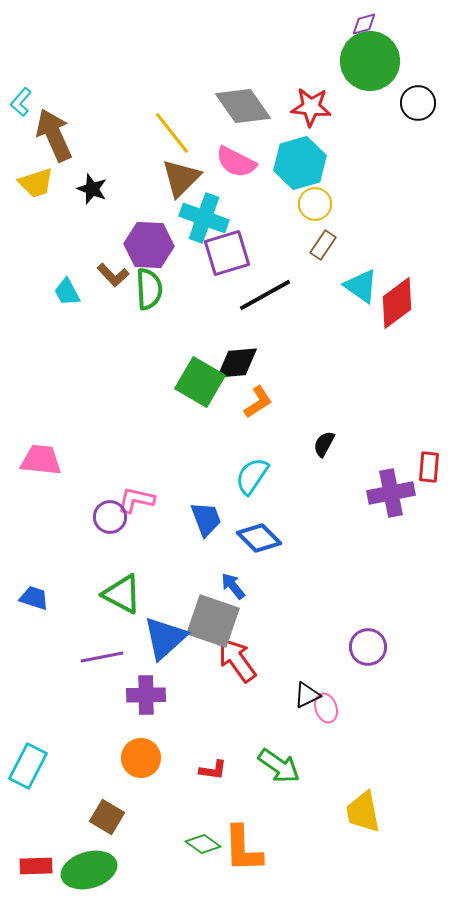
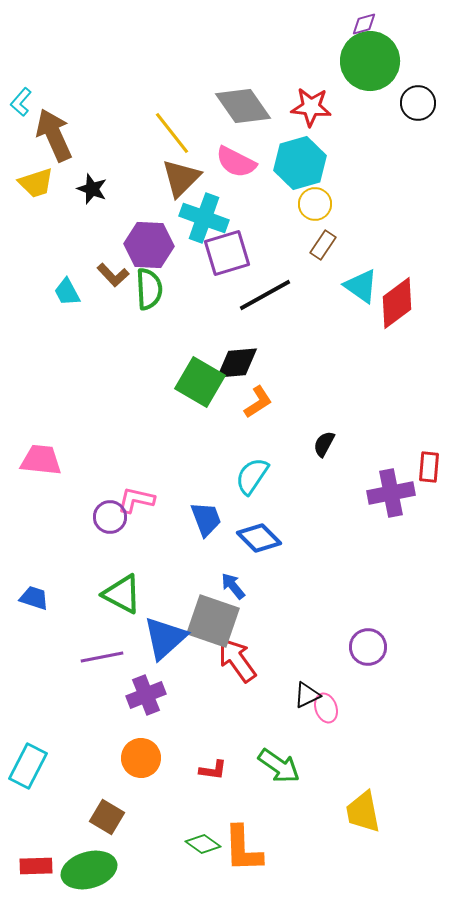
purple cross at (146, 695): rotated 21 degrees counterclockwise
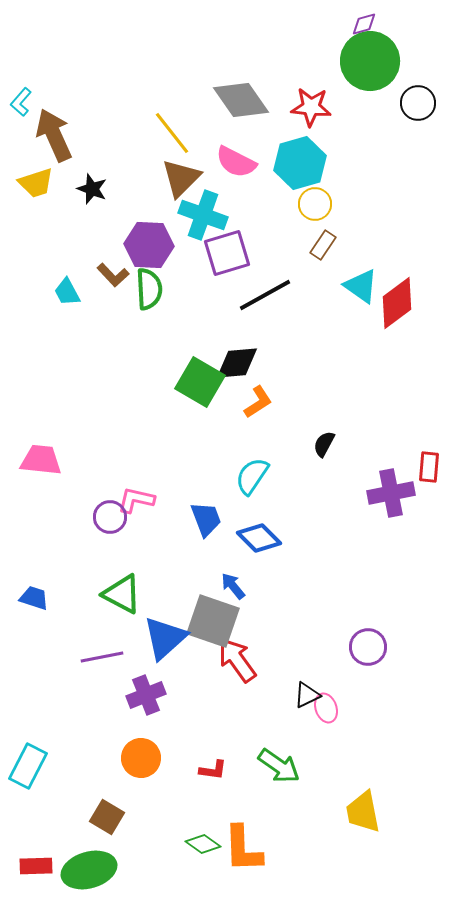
gray diamond at (243, 106): moved 2 px left, 6 px up
cyan cross at (204, 218): moved 1 px left, 3 px up
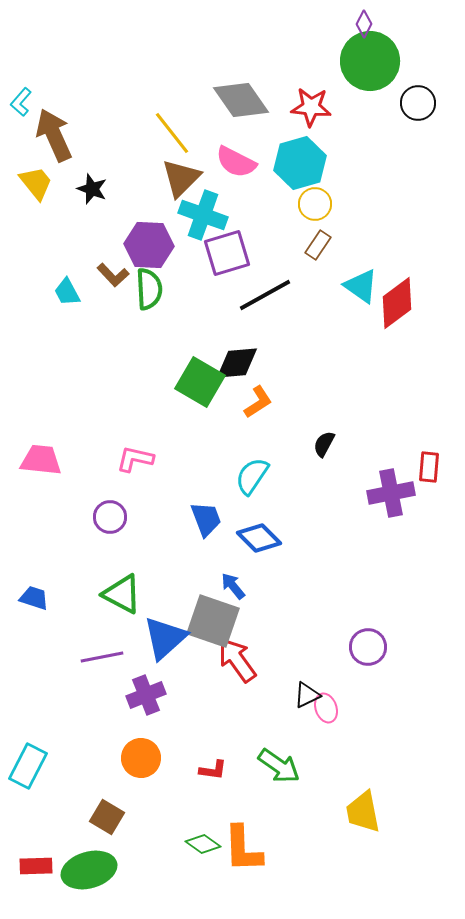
purple diamond at (364, 24): rotated 48 degrees counterclockwise
yellow trapezoid at (36, 183): rotated 111 degrees counterclockwise
brown rectangle at (323, 245): moved 5 px left
pink L-shape at (136, 500): moved 1 px left, 41 px up
